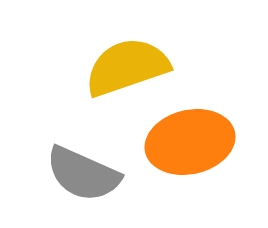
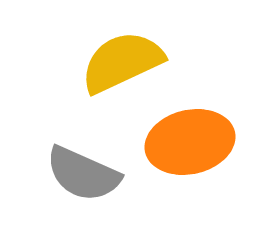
yellow semicircle: moved 5 px left, 5 px up; rotated 6 degrees counterclockwise
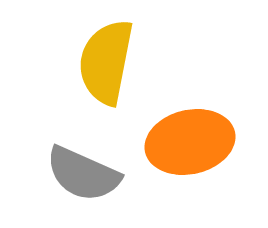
yellow semicircle: moved 16 px left; rotated 54 degrees counterclockwise
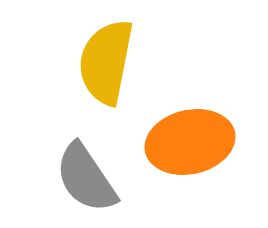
gray semicircle: moved 3 px right, 4 px down; rotated 32 degrees clockwise
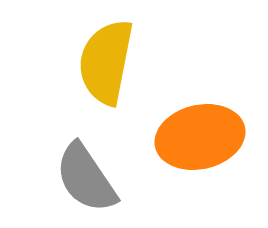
orange ellipse: moved 10 px right, 5 px up
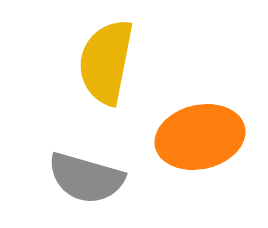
gray semicircle: rotated 40 degrees counterclockwise
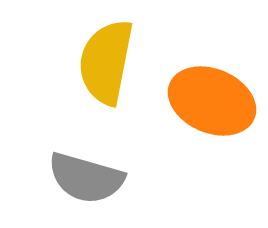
orange ellipse: moved 12 px right, 36 px up; rotated 36 degrees clockwise
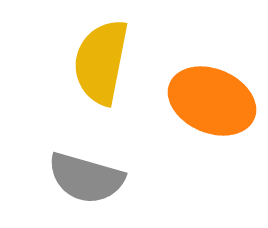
yellow semicircle: moved 5 px left
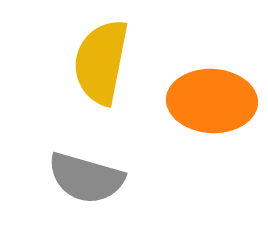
orange ellipse: rotated 20 degrees counterclockwise
